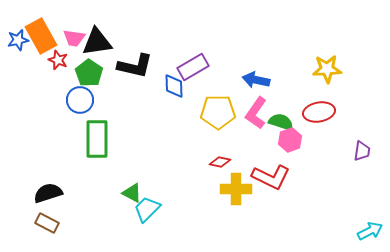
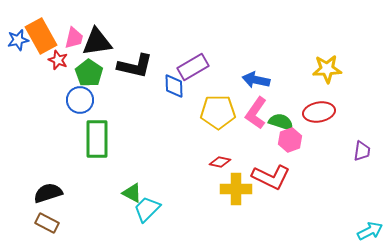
pink trapezoid: rotated 85 degrees counterclockwise
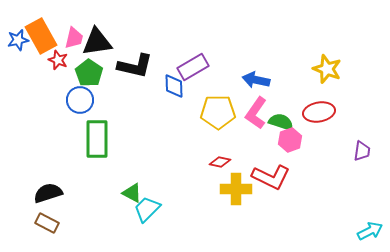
yellow star: rotated 24 degrees clockwise
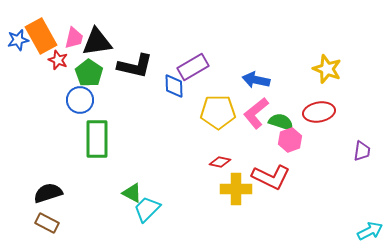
pink L-shape: rotated 16 degrees clockwise
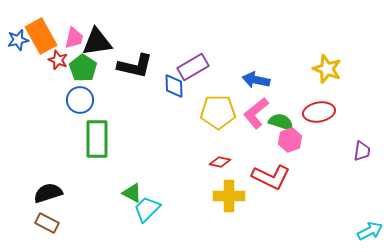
green pentagon: moved 6 px left, 5 px up
yellow cross: moved 7 px left, 7 px down
